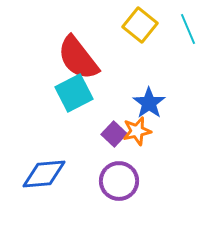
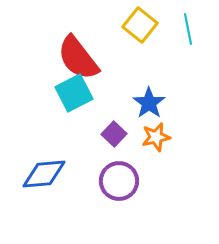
cyan line: rotated 12 degrees clockwise
orange star: moved 19 px right, 6 px down
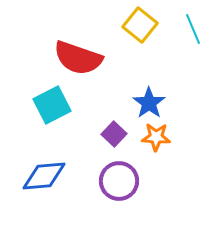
cyan line: moved 5 px right; rotated 12 degrees counterclockwise
red semicircle: rotated 33 degrees counterclockwise
cyan square: moved 22 px left, 12 px down
orange star: rotated 16 degrees clockwise
blue diamond: moved 2 px down
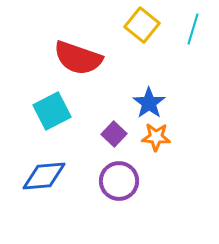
yellow square: moved 2 px right
cyan line: rotated 40 degrees clockwise
cyan square: moved 6 px down
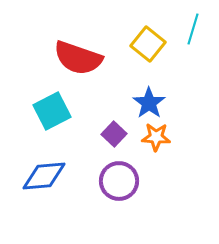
yellow square: moved 6 px right, 19 px down
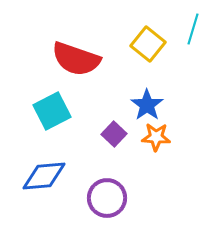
red semicircle: moved 2 px left, 1 px down
blue star: moved 2 px left, 2 px down
purple circle: moved 12 px left, 17 px down
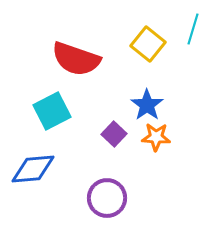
blue diamond: moved 11 px left, 7 px up
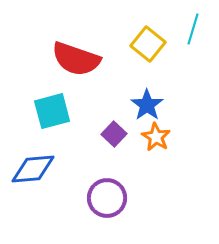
cyan square: rotated 12 degrees clockwise
orange star: rotated 28 degrees clockwise
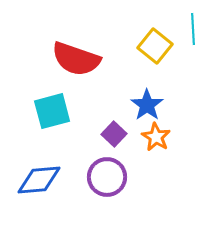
cyan line: rotated 20 degrees counterclockwise
yellow square: moved 7 px right, 2 px down
blue diamond: moved 6 px right, 11 px down
purple circle: moved 21 px up
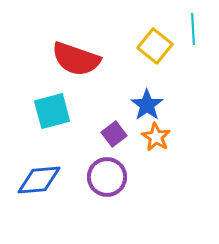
purple square: rotated 10 degrees clockwise
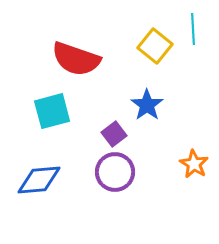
orange star: moved 38 px right, 27 px down
purple circle: moved 8 px right, 5 px up
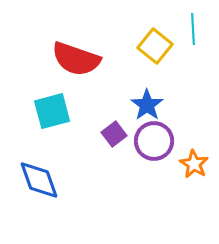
purple circle: moved 39 px right, 31 px up
blue diamond: rotated 75 degrees clockwise
